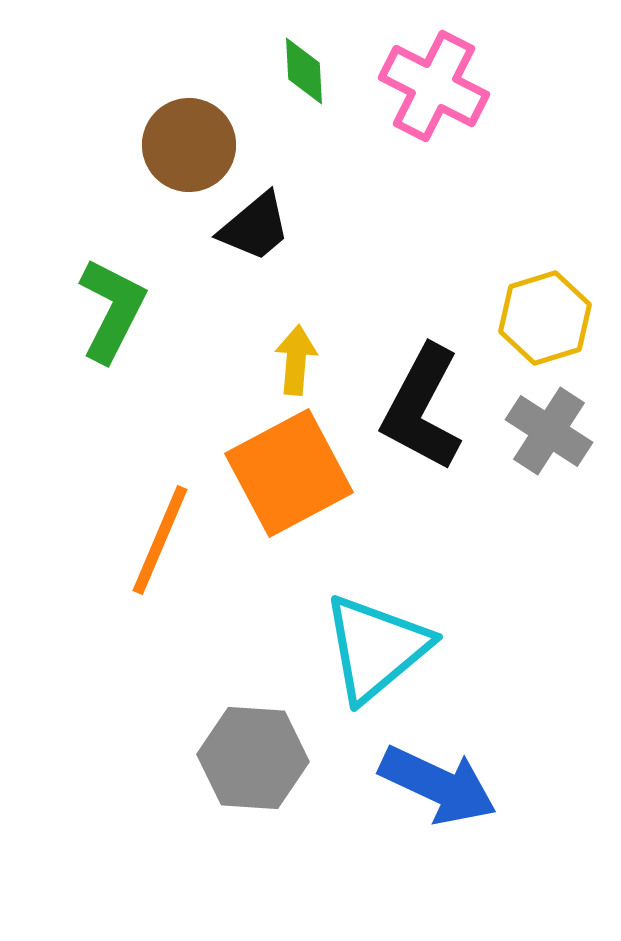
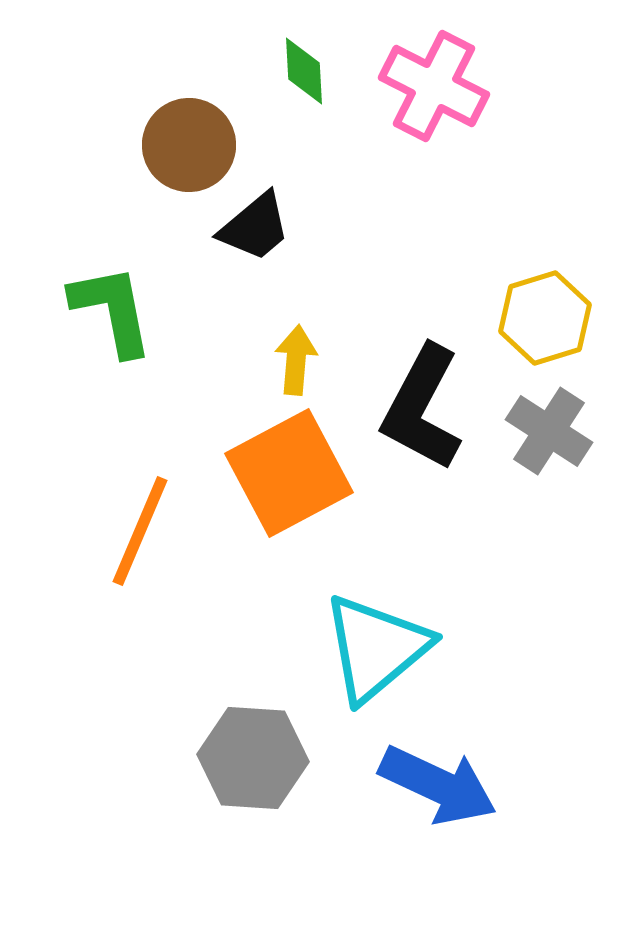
green L-shape: rotated 38 degrees counterclockwise
orange line: moved 20 px left, 9 px up
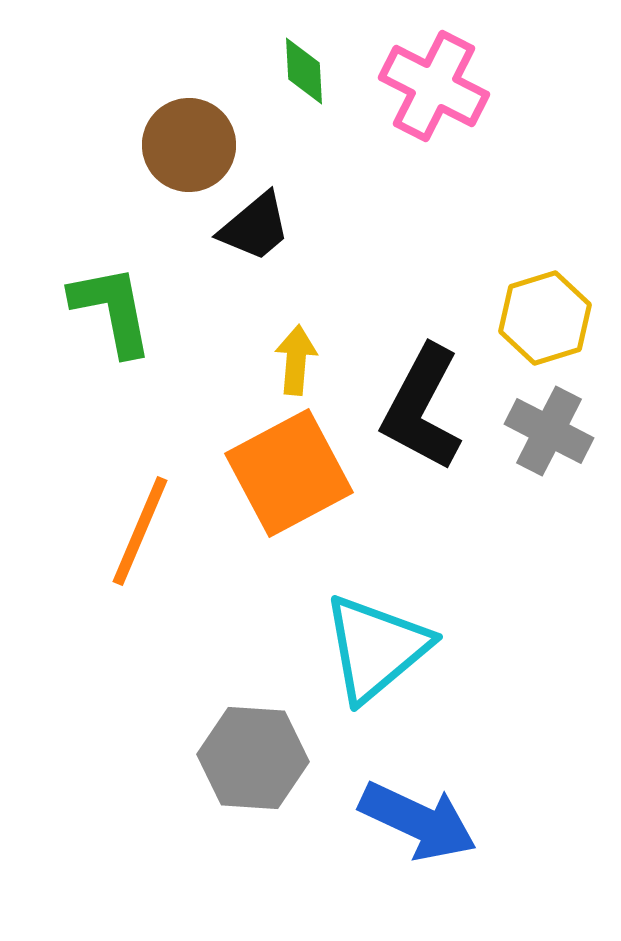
gray cross: rotated 6 degrees counterclockwise
blue arrow: moved 20 px left, 36 px down
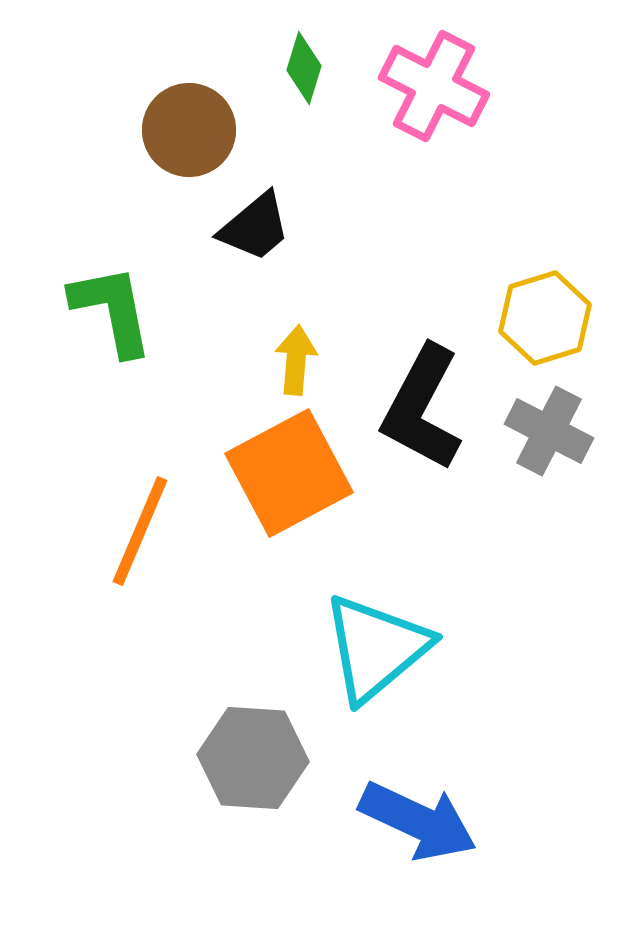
green diamond: moved 3 px up; rotated 20 degrees clockwise
brown circle: moved 15 px up
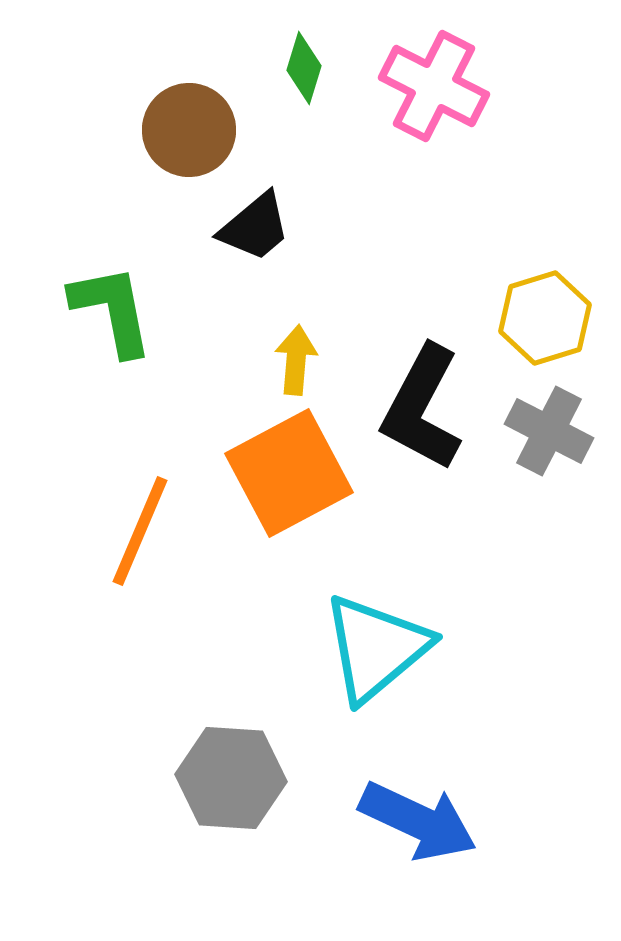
gray hexagon: moved 22 px left, 20 px down
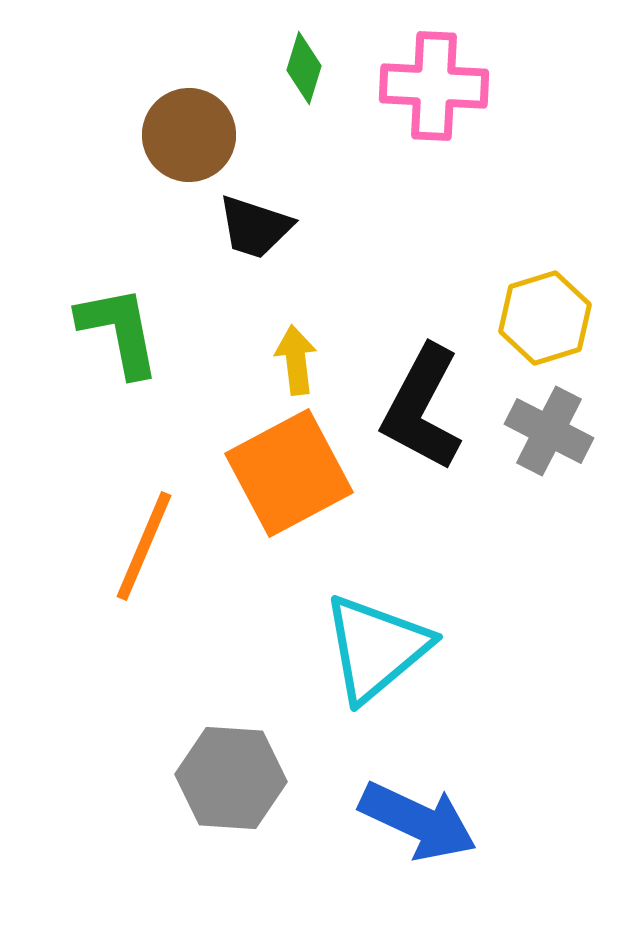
pink cross: rotated 24 degrees counterclockwise
brown circle: moved 5 px down
black trapezoid: rotated 58 degrees clockwise
green L-shape: moved 7 px right, 21 px down
yellow arrow: rotated 12 degrees counterclockwise
orange line: moved 4 px right, 15 px down
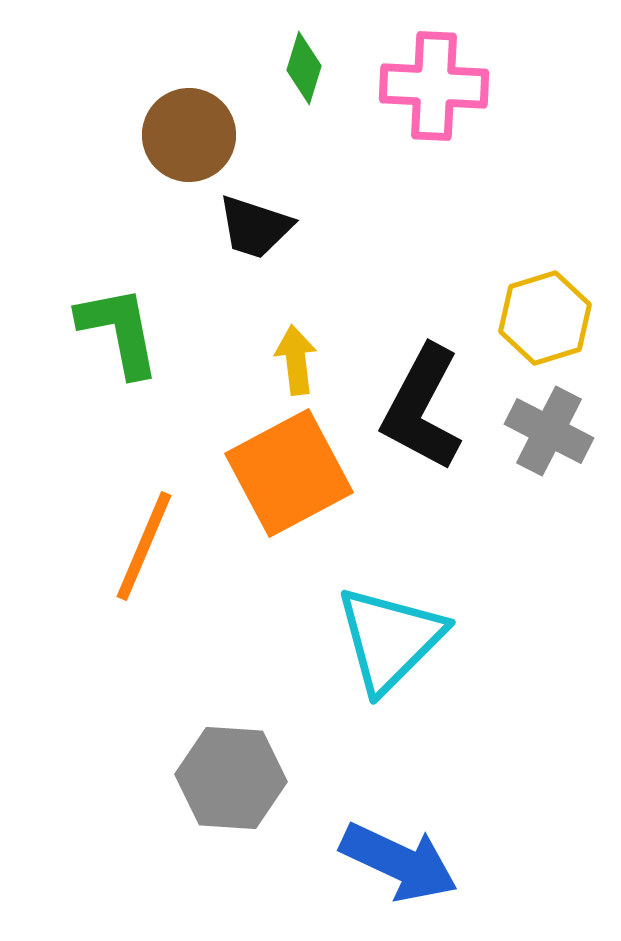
cyan triangle: moved 14 px right, 9 px up; rotated 5 degrees counterclockwise
blue arrow: moved 19 px left, 41 px down
